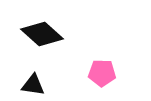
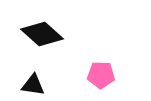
pink pentagon: moved 1 px left, 2 px down
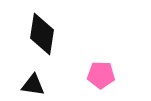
black diamond: rotated 57 degrees clockwise
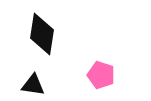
pink pentagon: rotated 16 degrees clockwise
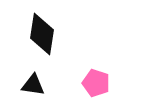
pink pentagon: moved 5 px left, 8 px down
